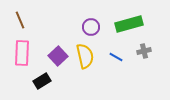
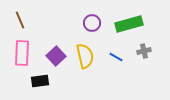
purple circle: moved 1 px right, 4 px up
purple square: moved 2 px left
black rectangle: moved 2 px left; rotated 24 degrees clockwise
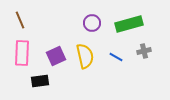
purple square: rotated 18 degrees clockwise
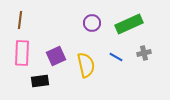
brown line: rotated 30 degrees clockwise
green rectangle: rotated 8 degrees counterclockwise
gray cross: moved 2 px down
yellow semicircle: moved 1 px right, 9 px down
